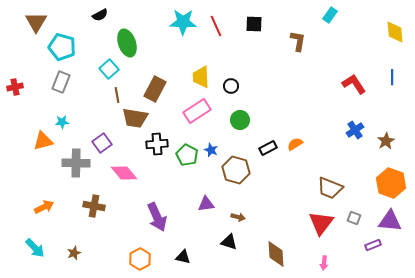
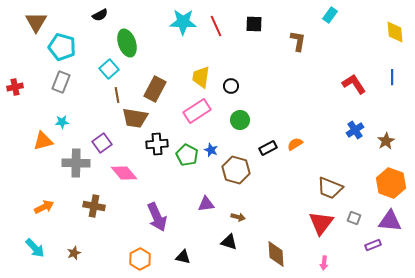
yellow trapezoid at (201, 77): rotated 10 degrees clockwise
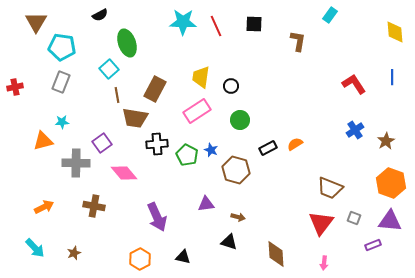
cyan pentagon at (62, 47): rotated 8 degrees counterclockwise
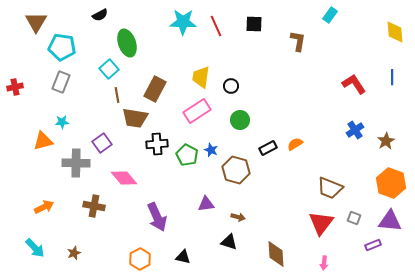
pink diamond at (124, 173): moved 5 px down
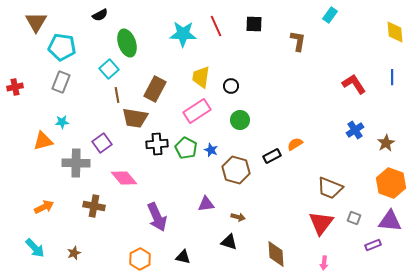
cyan star at (183, 22): moved 12 px down
brown star at (386, 141): moved 2 px down
black rectangle at (268, 148): moved 4 px right, 8 px down
green pentagon at (187, 155): moved 1 px left, 7 px up
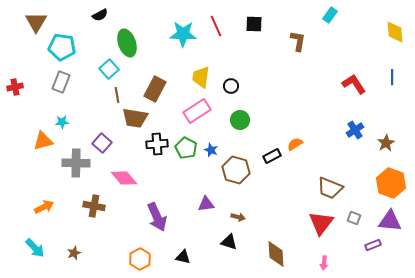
purple square at (102, 143): rotated 12 degrees counterclockwise
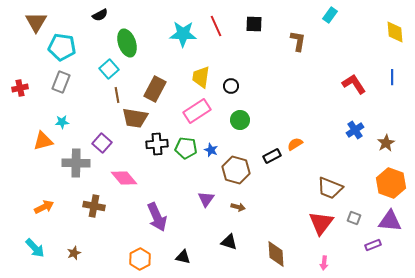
red cross at (15, 87): moved 5 px right, 1 px down
green pentagon at (186, 148): rotated 20 degrees counterclockwise
purple triangle at (206, 204): moved 5 px up; rotated 48 degrees counterclockwise
brown arrow at (238, 217): moved 10 px up
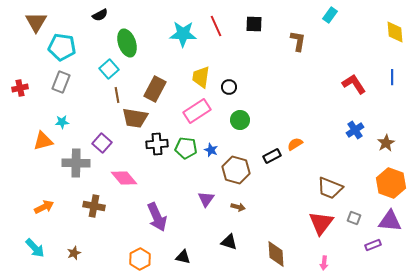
black circle at (231, 86): moved 2 px left, 1 px down
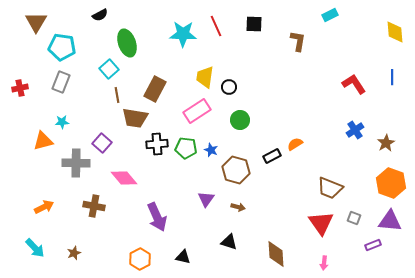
cyan rectangle at (330, 15): rotated 28 degrees clockwise
yellow trapezoid at (201, 77): moved 4 px right
red triangle at (321, 223): rotated 12 degrees counterclockwise
